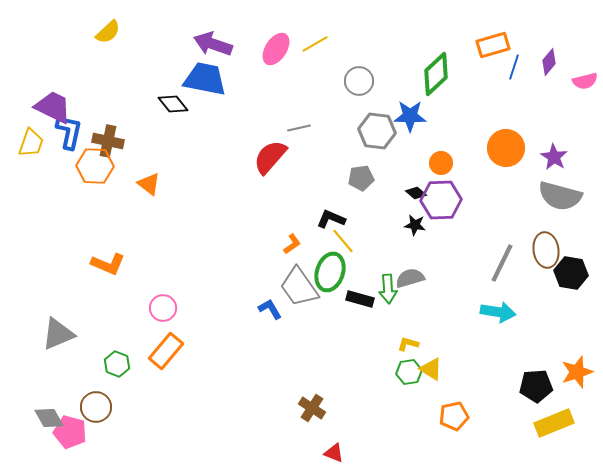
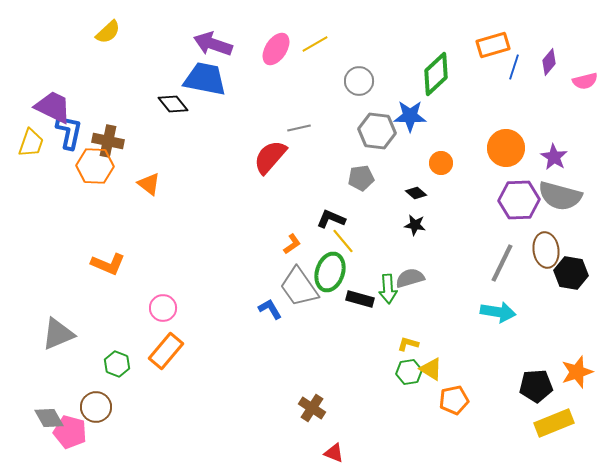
purple hexagon at (441, 200): moved 78 px right
orange pentagon at (454, 416): moved 16 px up
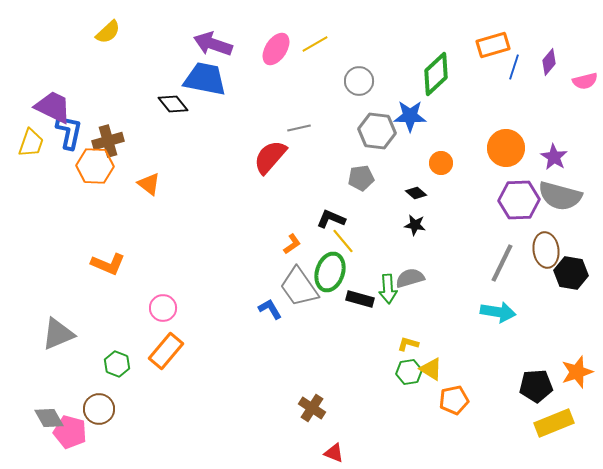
brown cross at (108, 141): rotated 28 degrees counterclockwise
brown circle at (96, 407): moved 3 px right, 2 px down
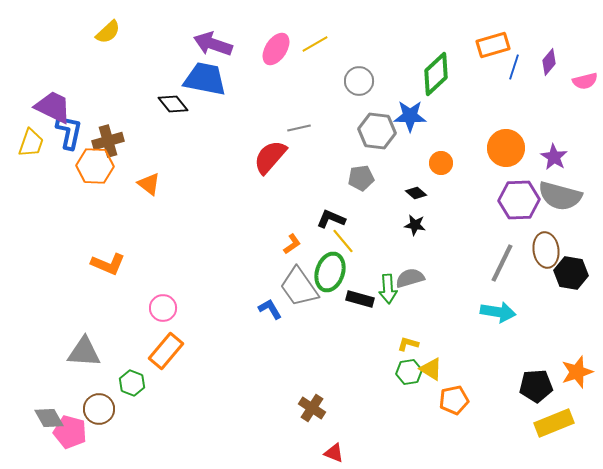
gray triangle at (58, 334): moved 26 px right, 18 px down; rotated 27 degrees clockwise
green hexagon at (117, 364): moved 15 px right, 19 px down
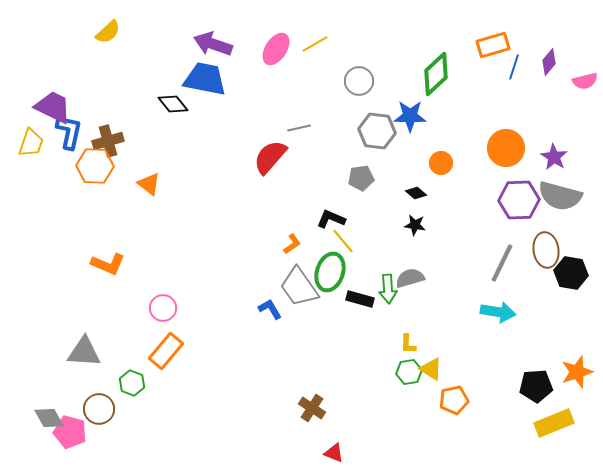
yellow L-shape at (408, 344): rotated 105 degrees counterclockwise
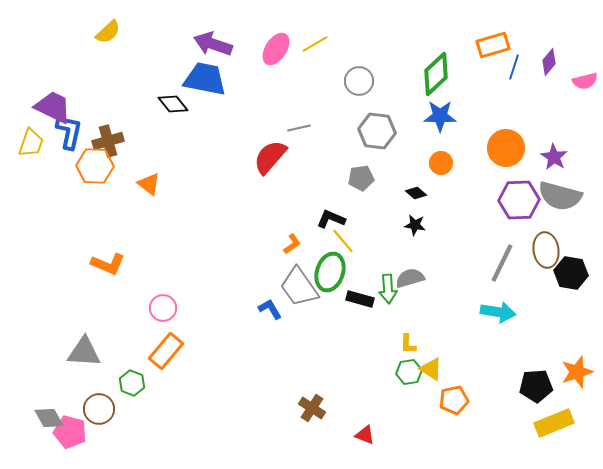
blue star at (410, 116): moved 30 px right
red triangle at (334, 453): moved 31 px right, 18 px up
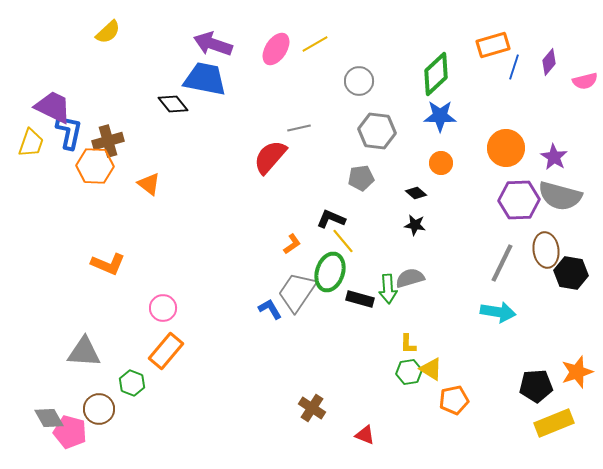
gray trapezoid at (299, 287): moved 2 px left, 5 px down; rotated 69 degrees clockwise
